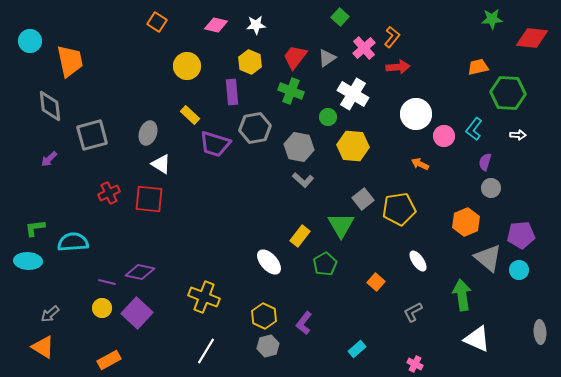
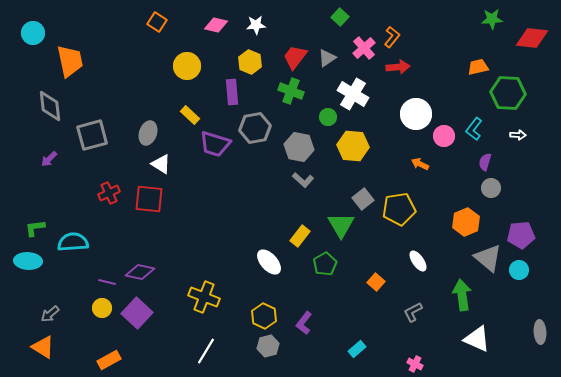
cyan circle at (30, 41): moved 3 px right, 8 px up
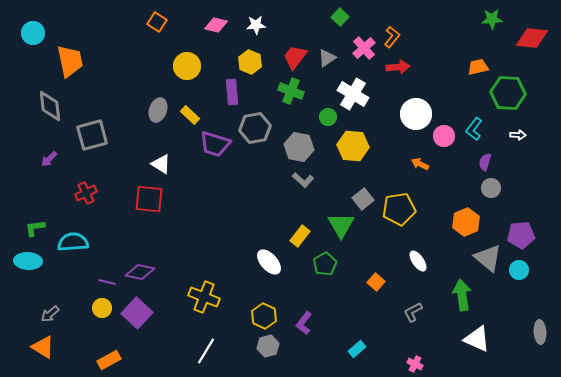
gray ellipse at (148, 133): moved 10 px right, 23 px up
red cross at (109, 193): moved 23 px left
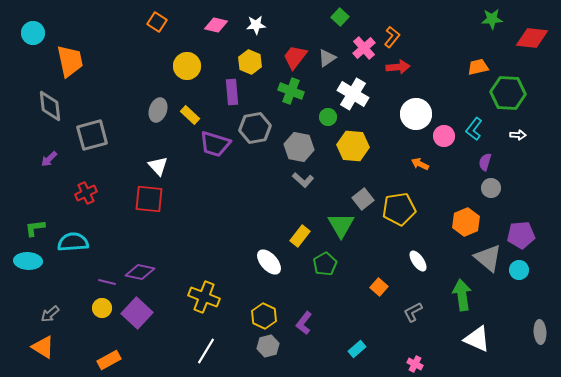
white triangle at (161, 164): moved 3 px left, 2 px down; rotated 15 degrees clockwise
orange square at (376, 282): moved 3 px right, 5 px down
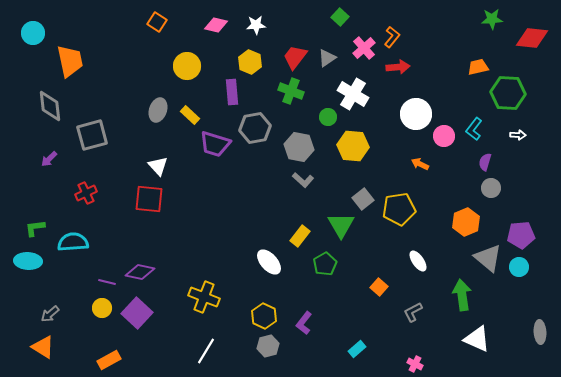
cyan circle at (519, 270): moved 3 px up
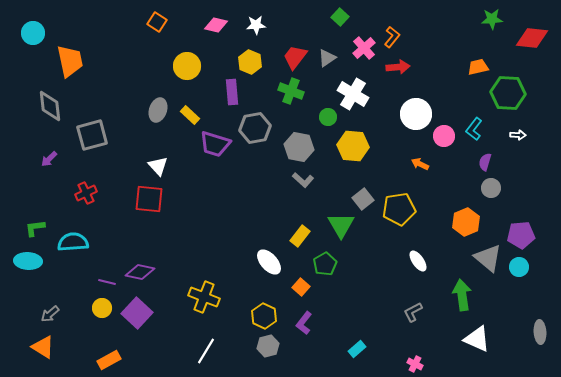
orange square at (379, 287): moved 78 px left
